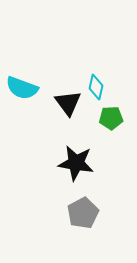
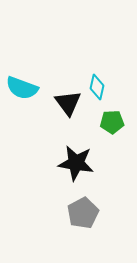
cyan diamond: moved 1 px right
green pentagon: moved 1 px right, 4 px down
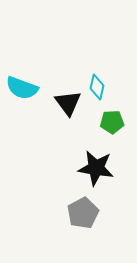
black star: moved 20 px right, 5 px down
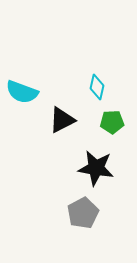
cyan semicircle: moved 4 px down
black triangle: moved 6 px left, 17 px down; rotated 40 degrees clockwise
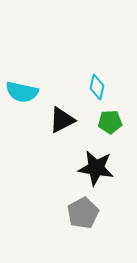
cyan semicircle: rotated 8 degrees counterclockwise
green pentagon: moved 2 px left
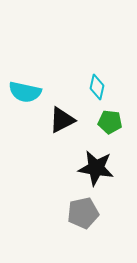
cyan semicircle: moved 3 px right
green pentagon: rotated 10 degrees clockwise
gray pentagon: rotated 16 degrees clockwise
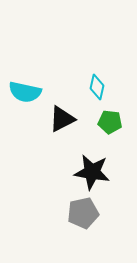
black triangle: moved 1 px up
black star: moved 4 px left, 4 px down
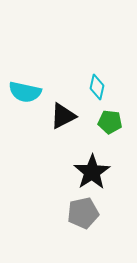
black triangle: moved 1 px right, 3 px up
black star: rotated 30 degrees clockwise
